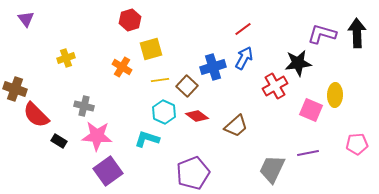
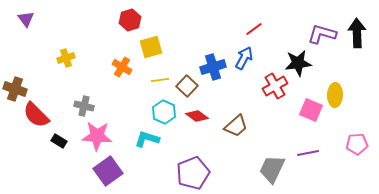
red line: moved 11 px right
yellow square: moved 2 px up
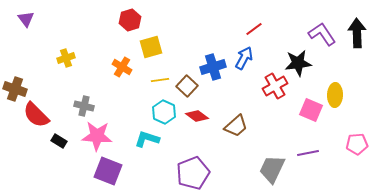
purple L-shape: rotated 40 degrees clockwise
purple square: rotated 32 degrees counterclockwise
